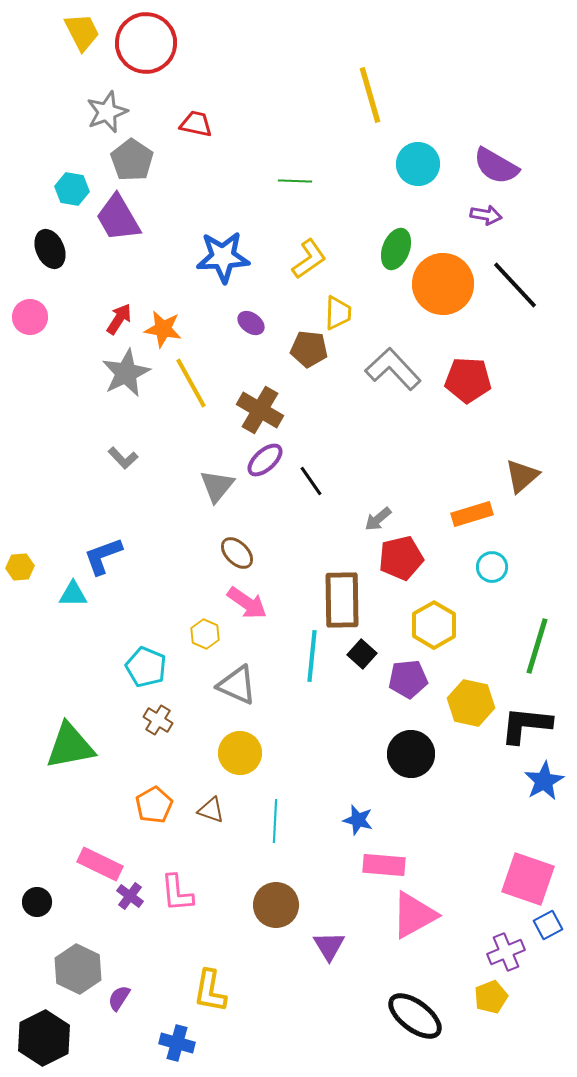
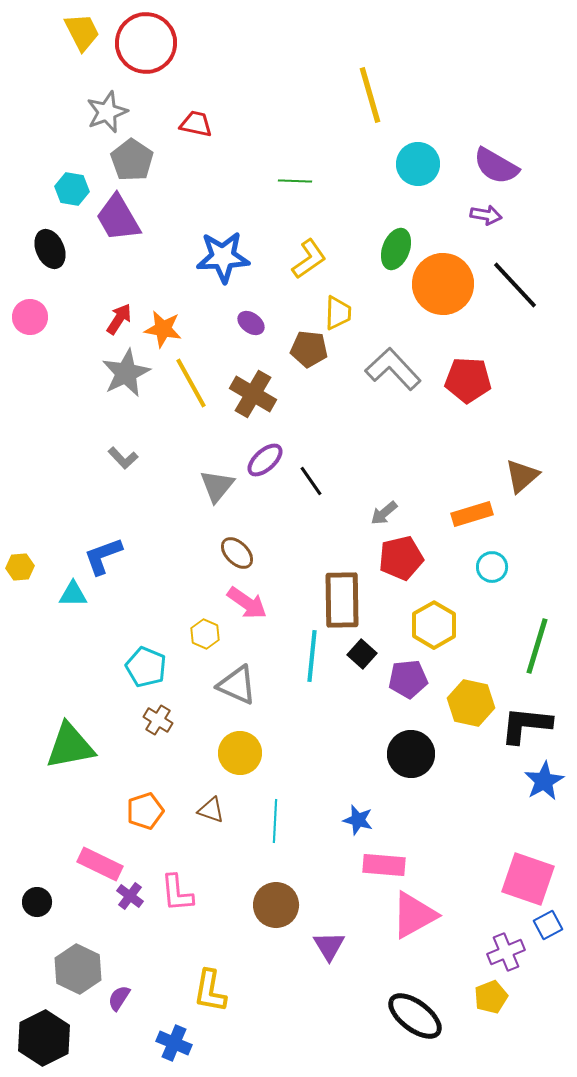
brown cross at (260, 410): moved 7 px left, 16 px up
gray arrow at (378, 519): moved 6 px right, 6 px up
orange pentagon at (154, 805): moved 9 px left, 6 px down; rotated 12 degrees clockwise
blue cross at (177, 1043): moved 3 px left; rotated 8 degrees clockwise
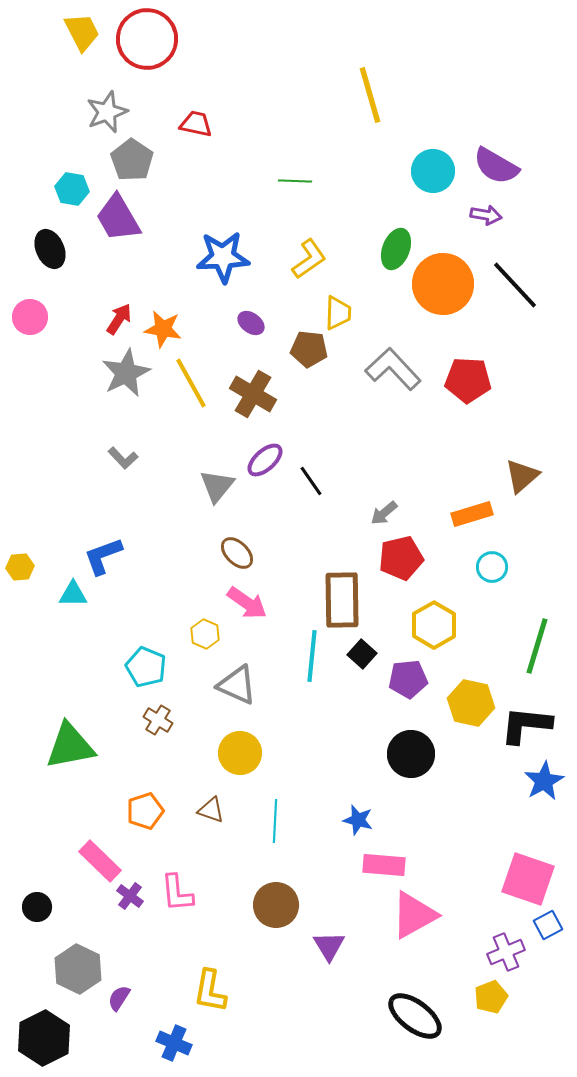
red circle at (146, 43): moved 1 px right, 4 px up
cyan circle at (418, 164): moved 15 px right, 7 px down
pink rectangle at (100, 864): moved 3 px up; rotated 18 degrees clockwise
black circle at (37, 902): moved 5 px down
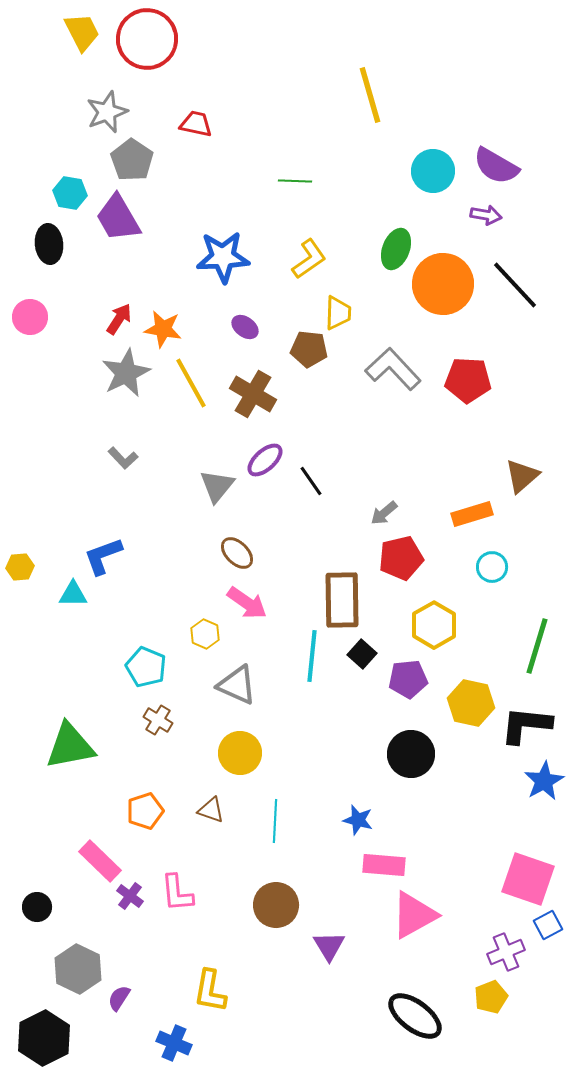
cyan hexagon at (72, 189): moved 2 px left, 4 px down
black ellipse at (50, 249): moved 1 px left, 5 px up; rotated 18 degrees clockwise
purple ellipse at (251, 323): moved 6 px left, 4 px down
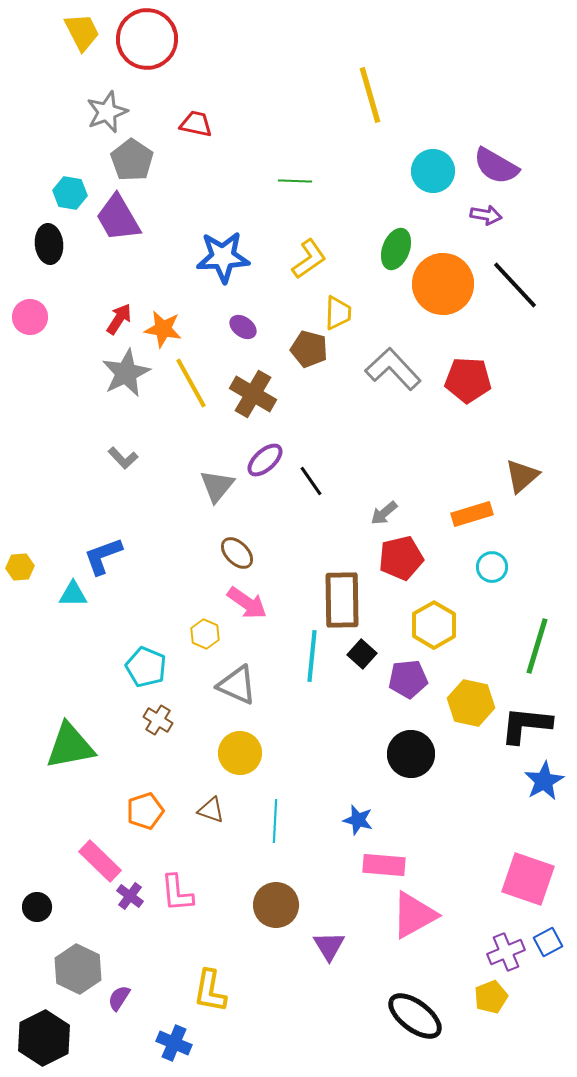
purple ellipse at (245, 327): moved 2 px left
brown pentagon at (309, 349): rotated 9 degrees clockwise
blue square at (548, 925): moved 17 px down
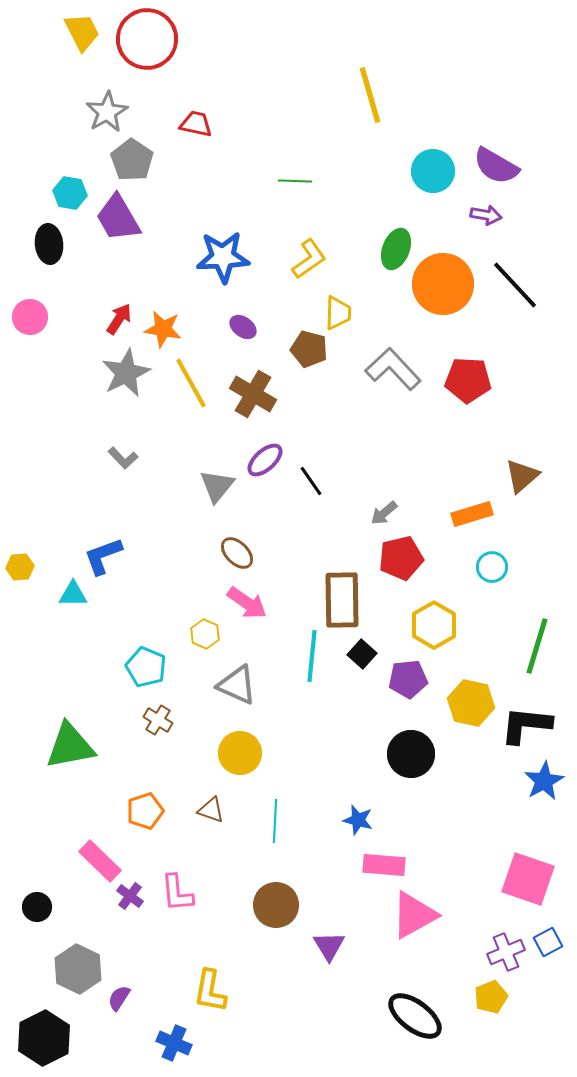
gray star at (107, 112): rotated 9 degrees counterclockwise
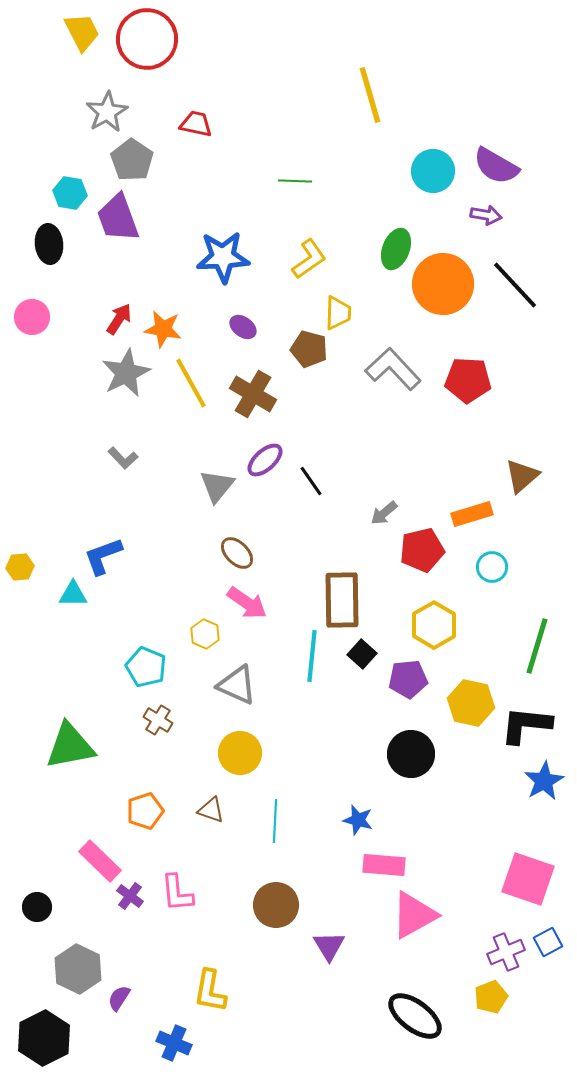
purple trapezoid at (118, 218): rotated 10 degrees clockwise
pink circle at (30, 317): moved 2 px right
red pentagon at (401, 558): moved 21 px right, 8 px up
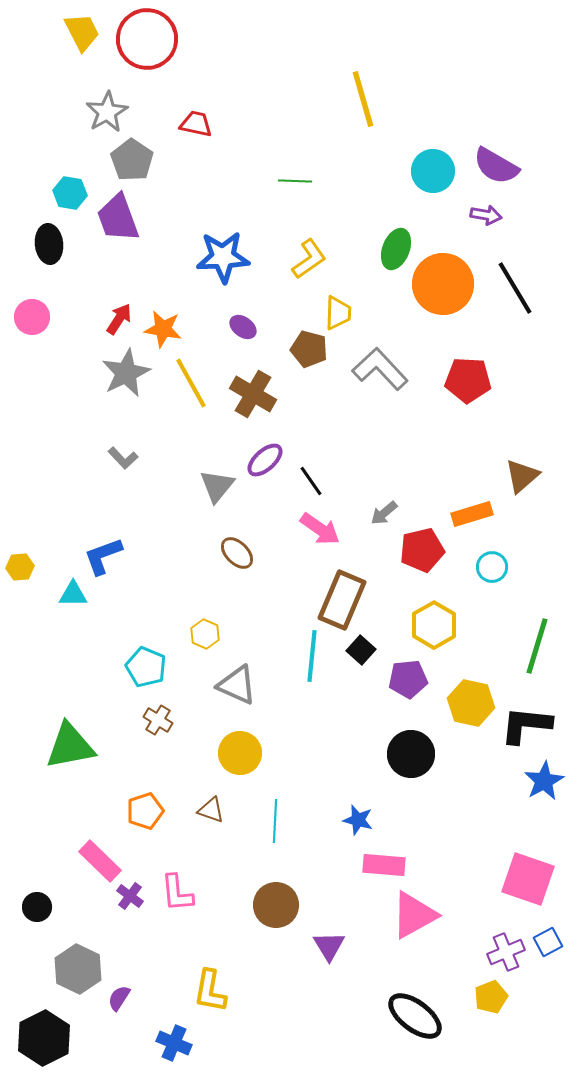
yellow line at (370, 95): moved 7 px left, 4 px down
black line at (515, 285): moved 3 px down; rotated 12 degrees clockwise
gray L-shape at (393, 369): moved 13 px left
brown rectangle at (342, 600): rotated 24 degrees clockwise
pink arrow at (247, 603): moved 73 px right, 74 px up
black square at (362, 654): moved 1 px left, 4 px up
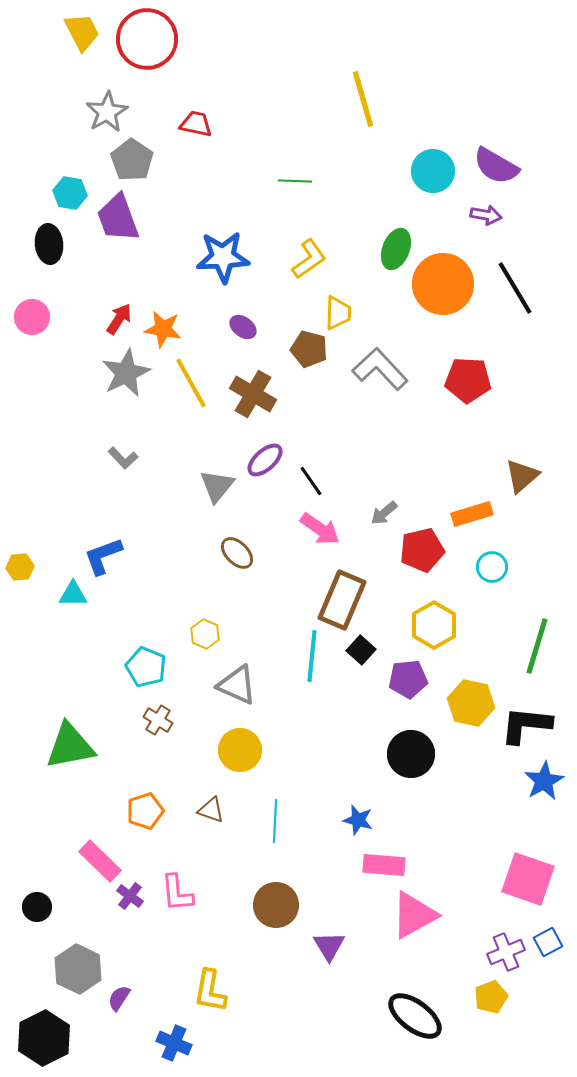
yellow circle at (240, 753): moved 3 px up
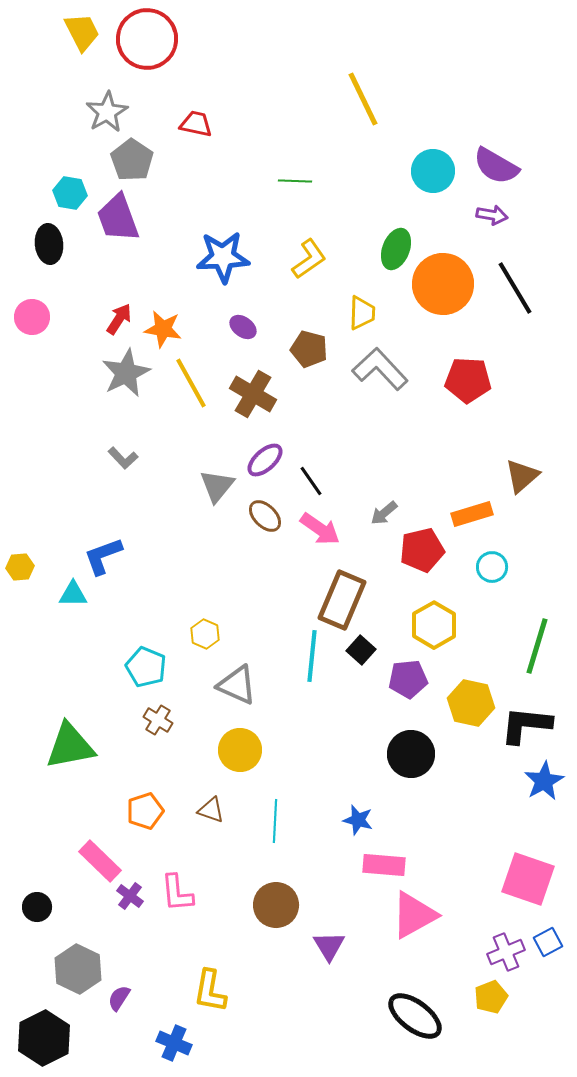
yellow line at (363, 99): rotated 10 degrees counterclockwise
purple arrow at (486, 215): moved 6 px right
yellow trapezoid at (338, 313): moved 24 px right
brown ellipse at (237, 553): moved 28 px right, 37 px up
